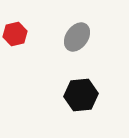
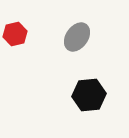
black hexagon: moved 8 px right
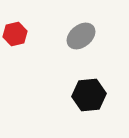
gray ellipse: moved 4 px right, 1 px up; rotated 16 degrees clockwise
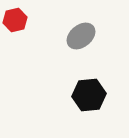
red hexagon: moved 14 px up
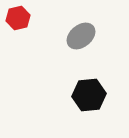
red hexagon: moved 3 px right, 2 px up
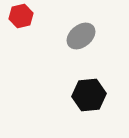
red hexagon: moved 3 px right, 2 px up
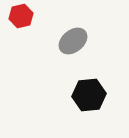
gray ellipse: moved 8 px left, 5 px down
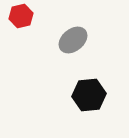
gray ellipse: moved 1 px up
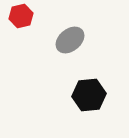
gray ellipse: moved 3 px left
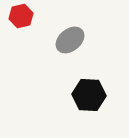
black hexagon: rotated 8 degrees clockwise
